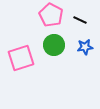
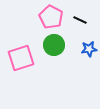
pink pentagon: moved 2 px down
blue star: moved 4 px right, 2 px down
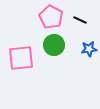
pink square: rotated 12 degrees clockwise
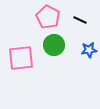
pink pentagon: moved 3 px left
blue star: moved 1 px down
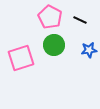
pink pentagon: moved 2 px right
pink square: rotated 12 degrees counterclockwise
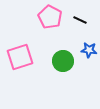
green circle: moved 9 px right, 16 px down
blue star: rotated 14 degrees clockwise
pink square: moved 1 px left, 1 px up
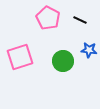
pink pentagon: moved 2 px left, 1 px down
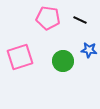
pink pentagon: rotated 20 degrees counterclockwise
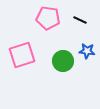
blue star: moved 2 px left, 1 px down
pink square: moved 2 px right, 2 px up
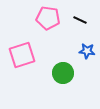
green circle: moved 12 px down
